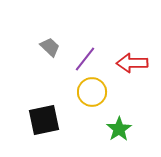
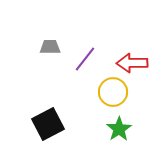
gray trapezoid: rotated 45 degrees counterclockwise
yellow circle: moved 21 px right
black square: moved 4 px right, 4 px down; rotated 16 degrees counterclockwise
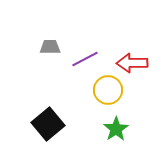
purple line: rotated 24 degrees clockwise
yellow circle: moved 5 px left, 2 px up
black square: rotated 12 degrees counterclockwise
green star: moved 3 px left
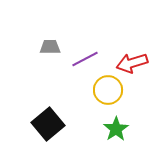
red arrow: rotated 16 degrees counterclockwise
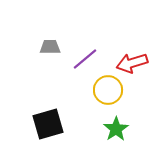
purple line: rotated 12 degrees counterclockwise
black square: rotated 24 degrees clockwise
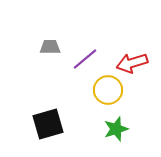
green star: rotated 15 degrees clockwise
